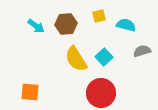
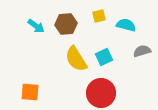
cyan square: rotated 18 degrees clockwise
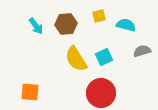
cyan arrow: rotated 18 degrees clockwise
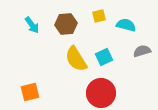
cyan arrow: moved 4 px left, 1 px up
orange square: rotated 18 degrees counterclockwise
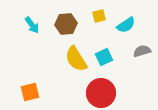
cyan semicircle: rotated 132 degrees clockwise
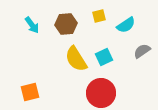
gray semicircle: rotated 18 degrees counterclockwise
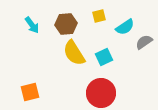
cyan semicircle: moved 1 px left, 2 px down
gray semicircle: moved 2 px right, 9 px up
yellow semicircle: moved 2 px left, 6 px up
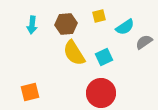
cyan arrow: rotated 42 degrees clockwise
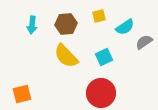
yellow semicircle: moved 8 px left, 3 px down; rotated 12 degrees counterclockwise
orange square: moved 8 px left, 2 px down
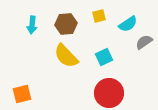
cyan semicircle: moved 3 px right, 3 px up
red circle: moved 8 px right
